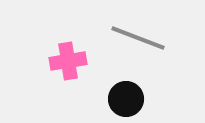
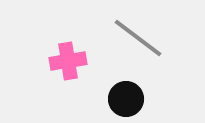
gray line: rotated 16 degrees clockwise
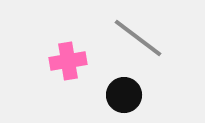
black circle: moved 2 px left, 4 px up
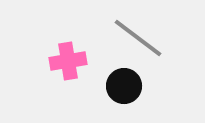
black circle: moved 9 px up
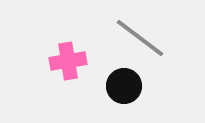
gray line: moved 2 px right
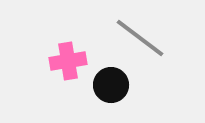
black circle: moved 13 px left, 1 px up
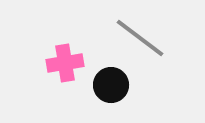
pink cross: moved 3 px left, 2 px down
